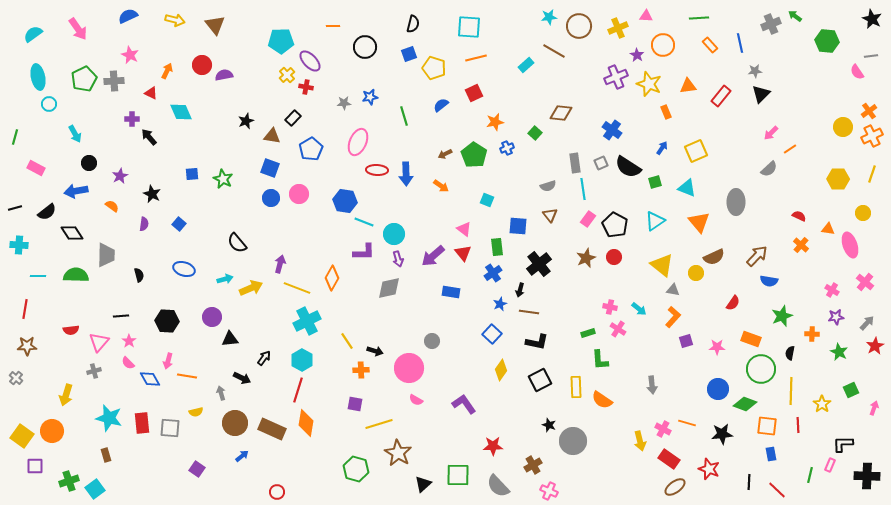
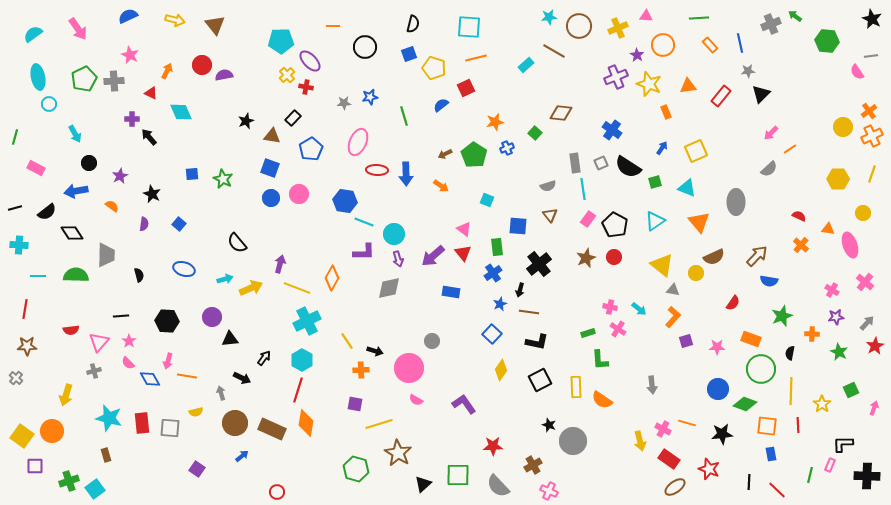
gray star at (755, 71): moved 7 px left
red square at (474, 93): moved 8 px left, 5 px up
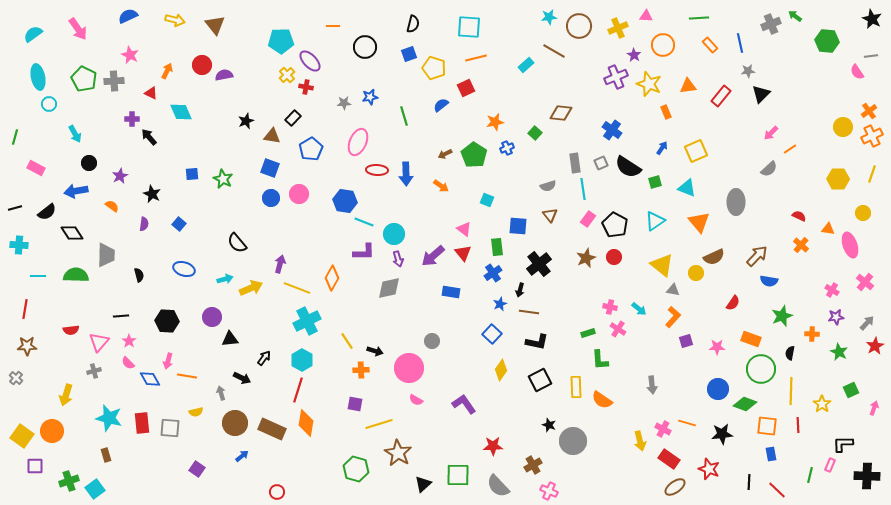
purple star at (637, 55): moved 3 px left
green pentagon at (84, 79): rotated 20 degrees counterclockwise
